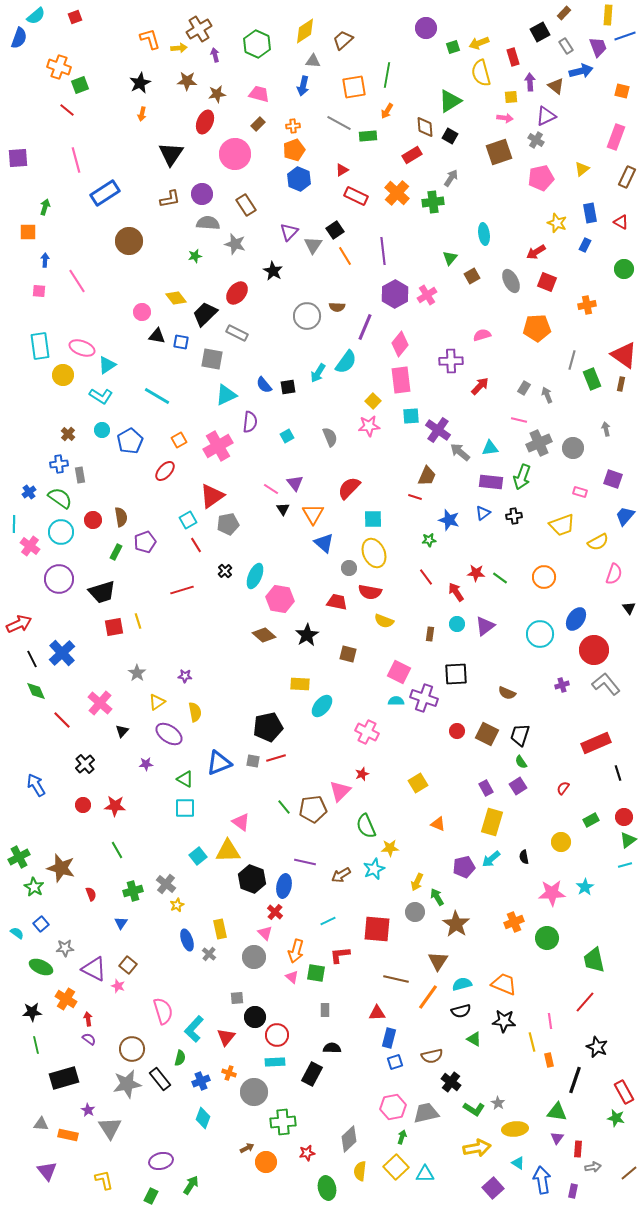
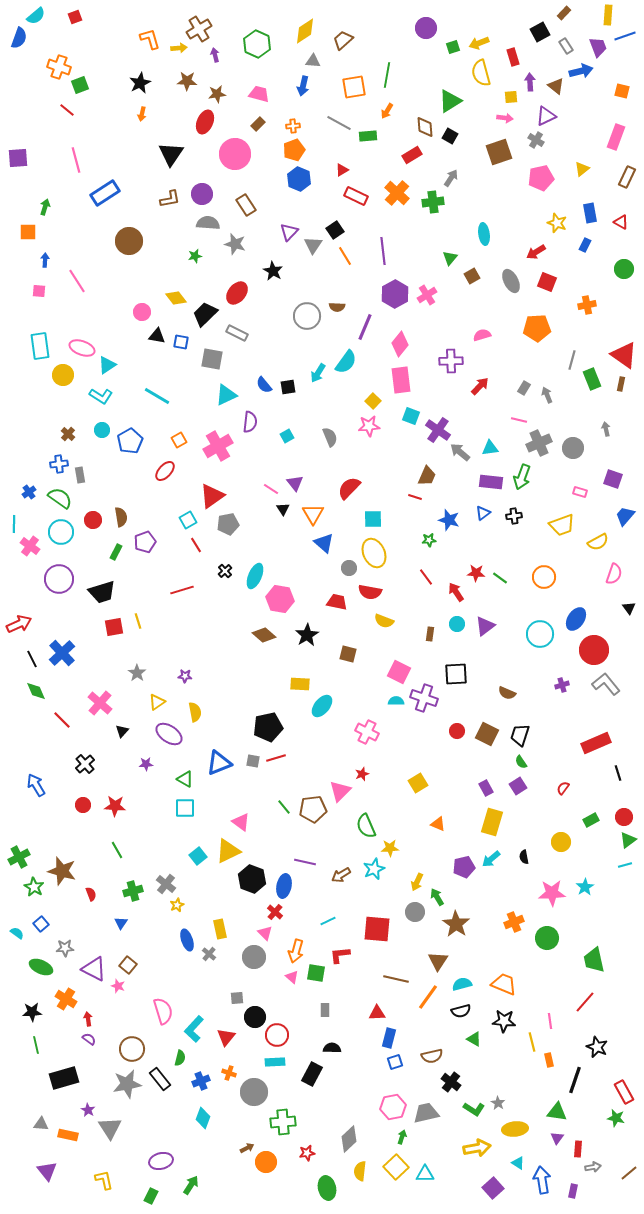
cyan square at (411, 416): rotated 24 degrees clockwise
yellow triangle at (228, 851): rotated 24 degrees counterclockwise
brown star at (61, 868): moved 1 px right, 3 px down
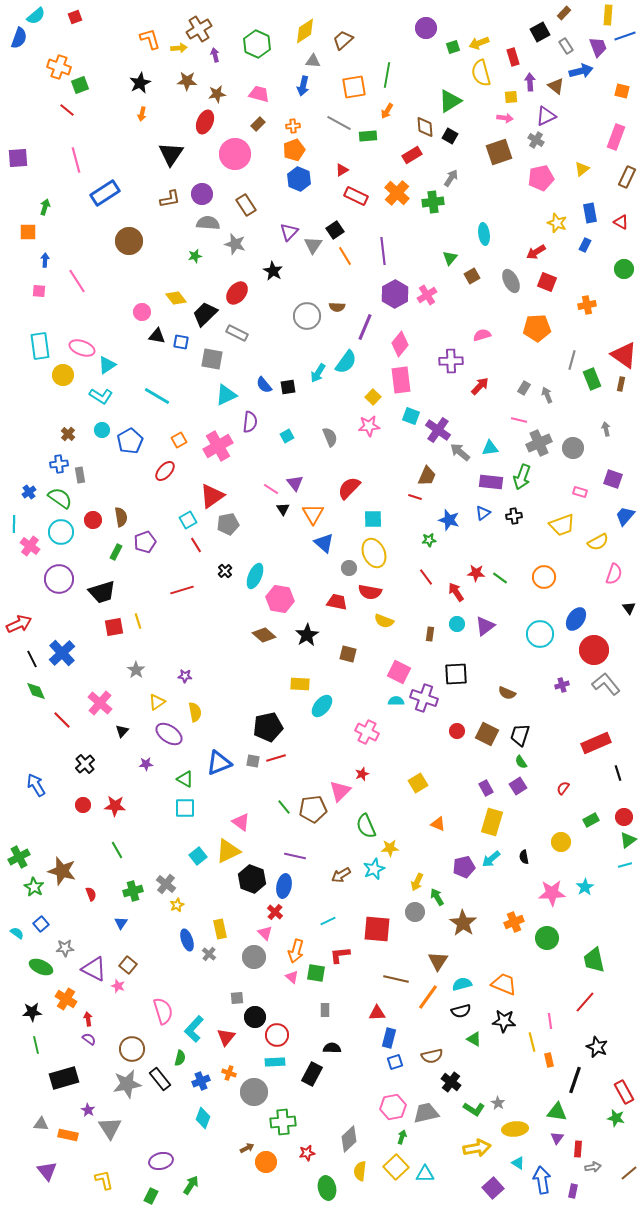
yellow square at (373, 401): moved 4 px up
gray star at (137, 673): moved 1 px left, 3 px up
purple line at (305, 862): moved 10 px left, 6 px up
brown star at (456, 924): moved 7 px right, 1 px up
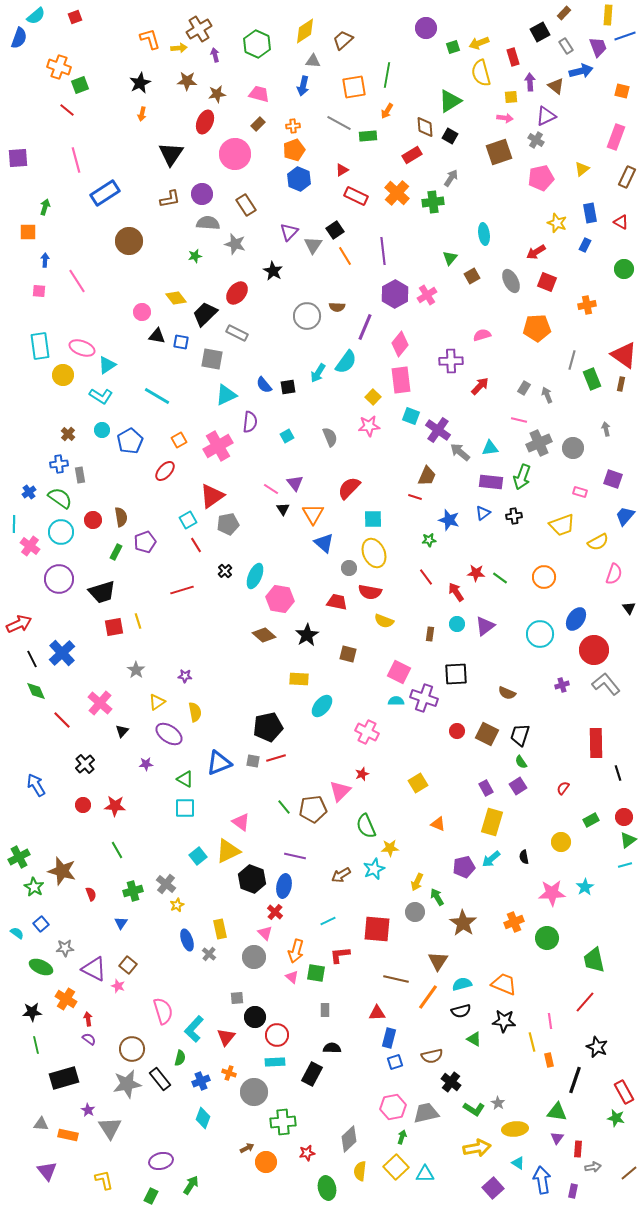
yellow rectangle at (300, 684): moved 1 px left, 5 px up
red rectangle at (596, 743): rotated 68 degrees counterclockwise
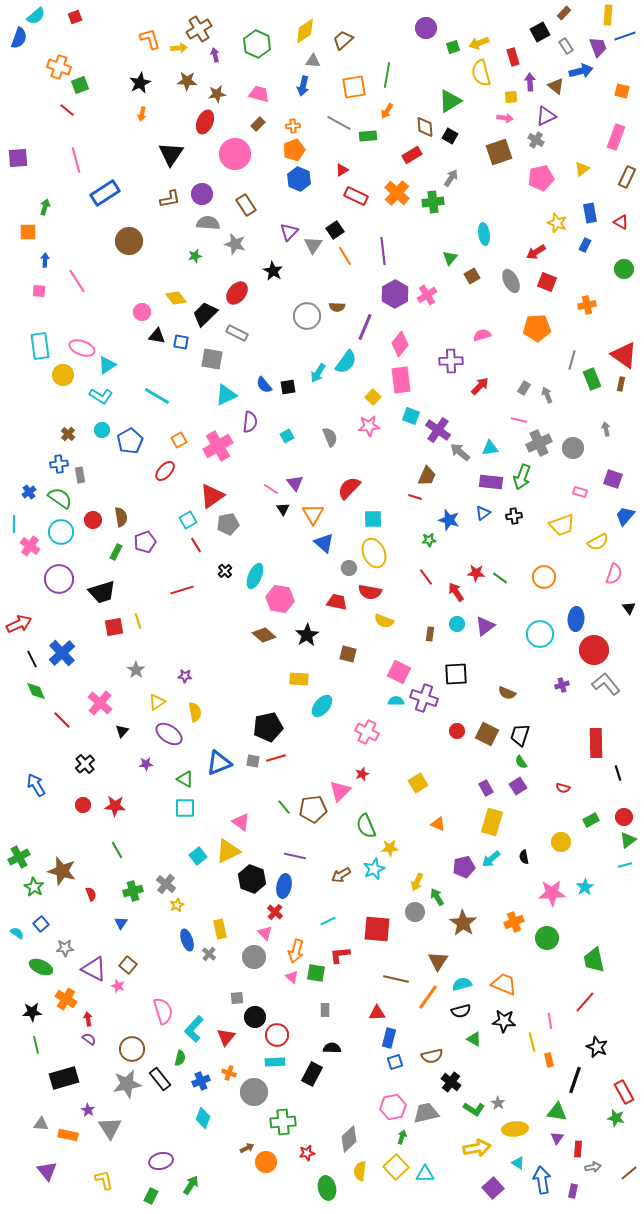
blue ellipse at (576, 619): rotated 30 degrees counterclockwise
red semicircle at (563, 788): rotated 112 degrees counterclockwise
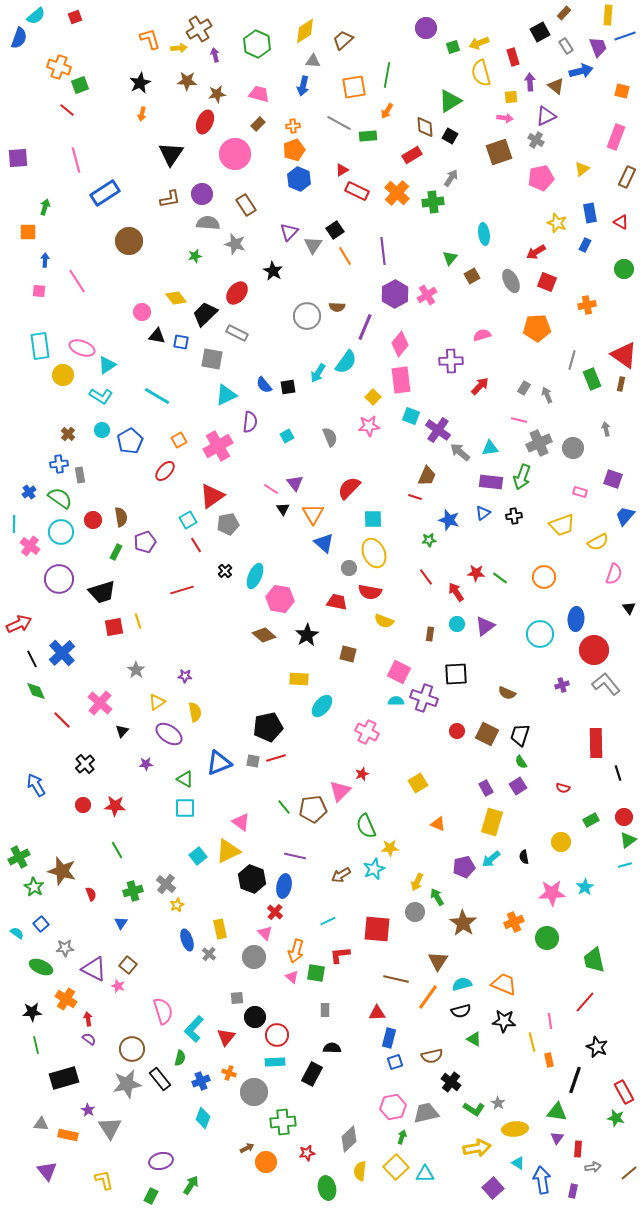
red rectangle at (356, 196): moved 1 px right, 5 px up
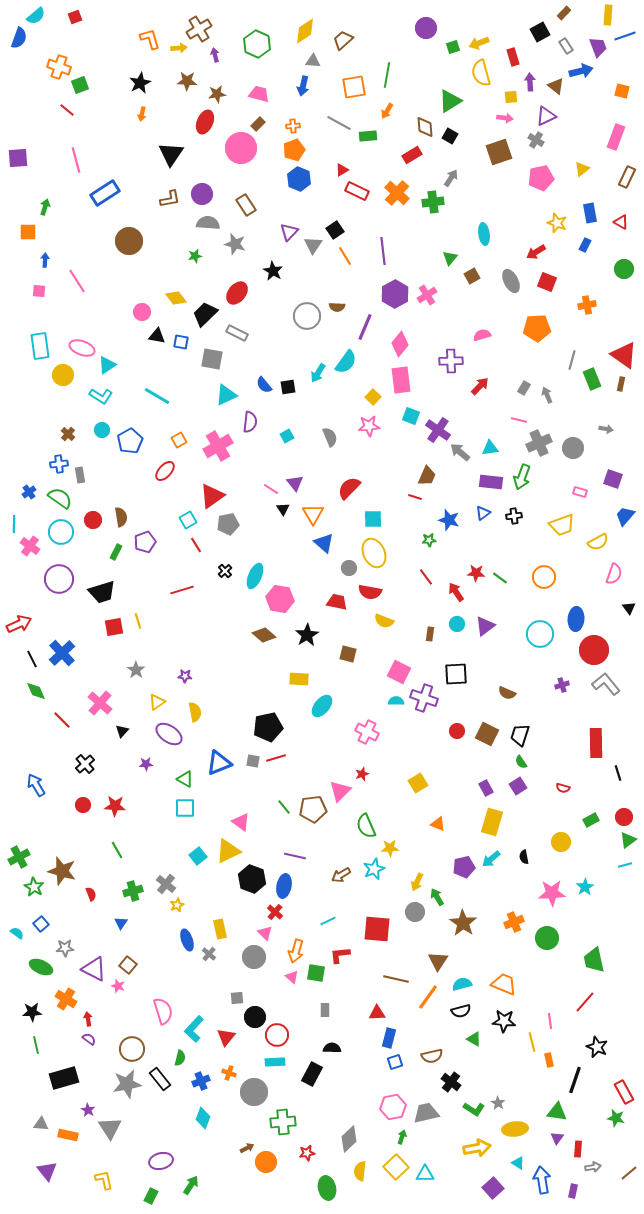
pink circle at (235, 154): moved 6 px right, 6 px up
gray arrow at (606, 429): rotated 112 degrees clockwise
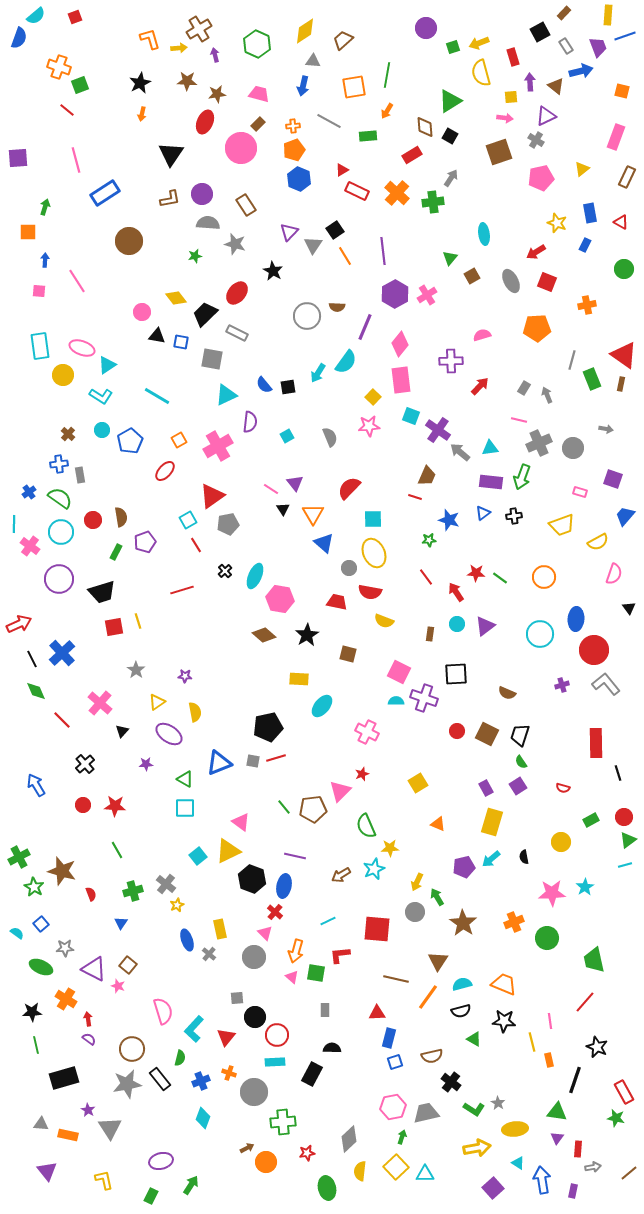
gray line at (339, 123): moved 10 px left, 2 px up
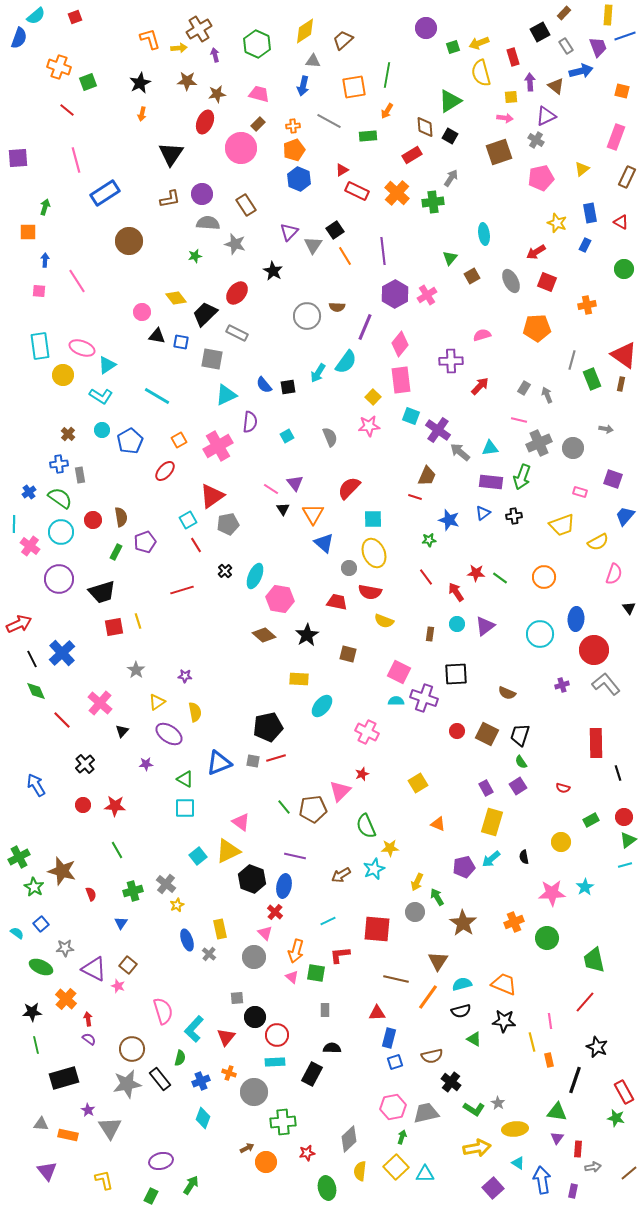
green square at (80, 85): moved 8 px right, 3 px up
orange cross at (66, 999): rotated 10 degrees clockwise
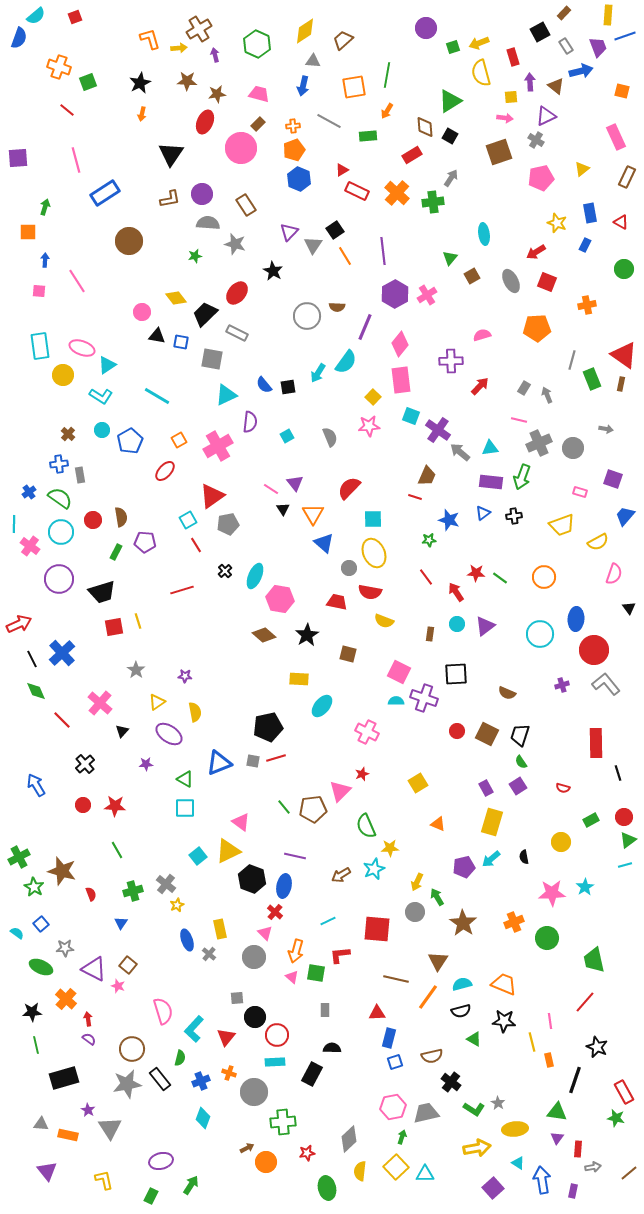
pink rectangle at (616, 137): rotated 45 degrees counterclockwise
purple pentagon at (145, 542): rotated 25 degrees clockwise
